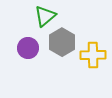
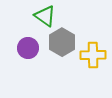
green triangle: rotated 45 degrees counterclockwise
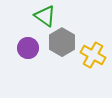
yellow cross: rotated 30 degrees clockwise
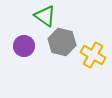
gray hexagon: rotated 16 degrees counterclockwise
purple circle: moved 4 px left, 2 px up
